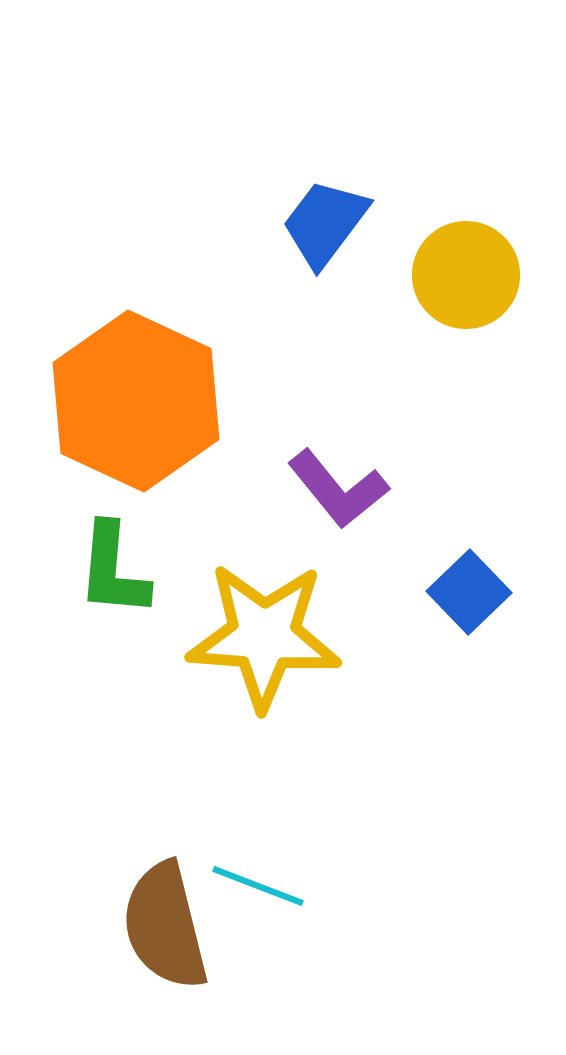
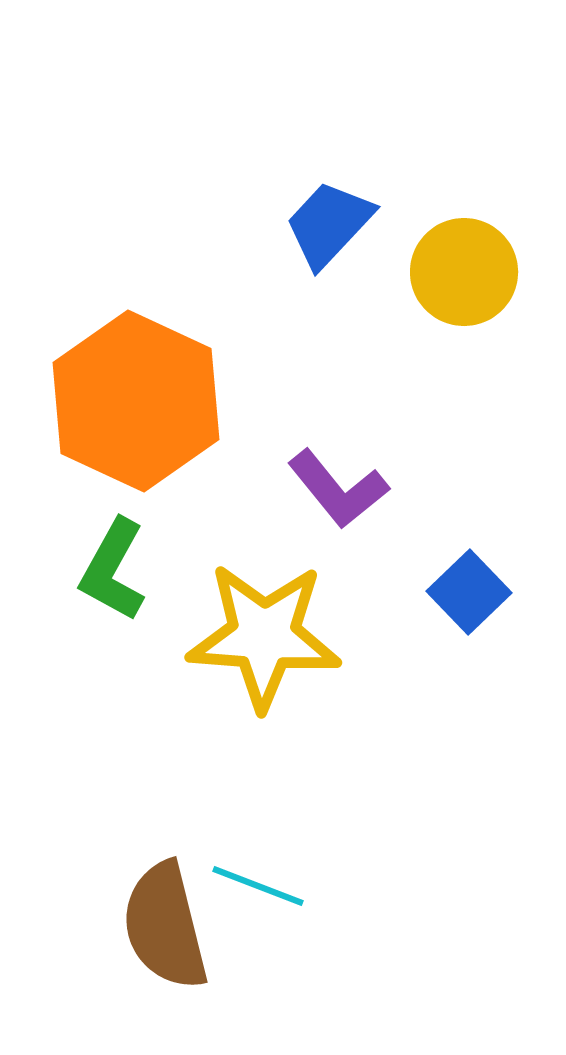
blue trapezoid: moved 4 px right, 1 px down; rotated 6 degrees clockwise
yellow circle: moved 2 px left, 3 px up
green L-shape: rotated 24 degrees clockwise
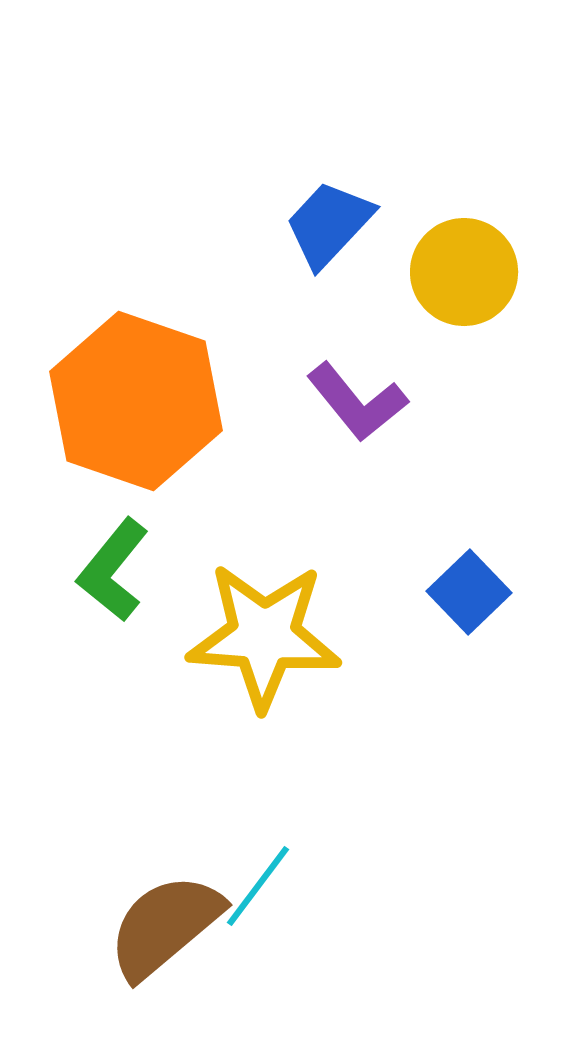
orange hexagon: rotated 6 degrees counterclockwise
purple L-shape: moved 19 px right, 87 px up
green L-shape: rotated 10 degrees clockwise
cyan line: rotated 74 degrees counterclockwise
brown semicircle: rotated 64 degrees clockwise
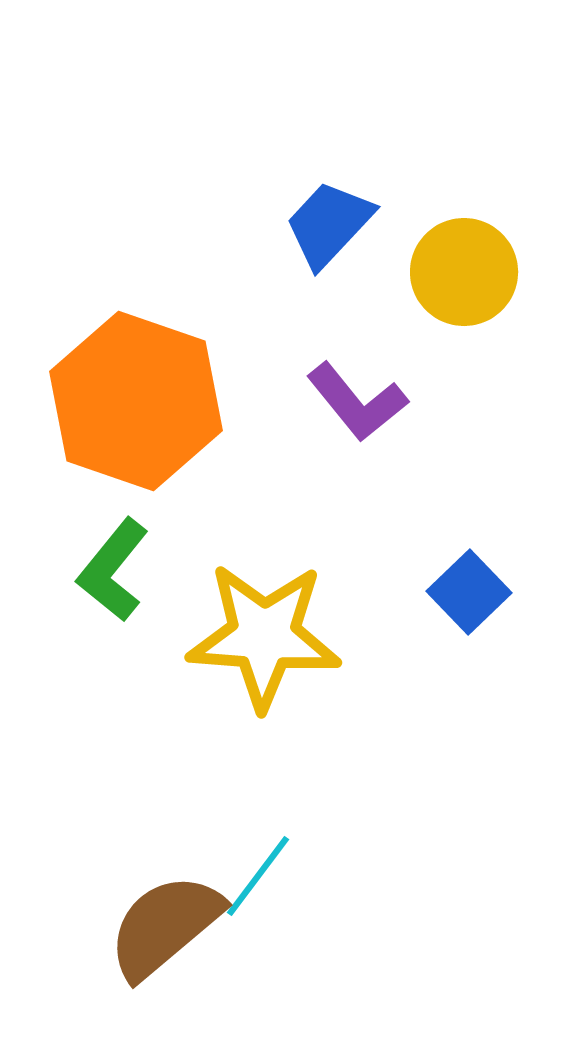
cyan line: moved 10 px up
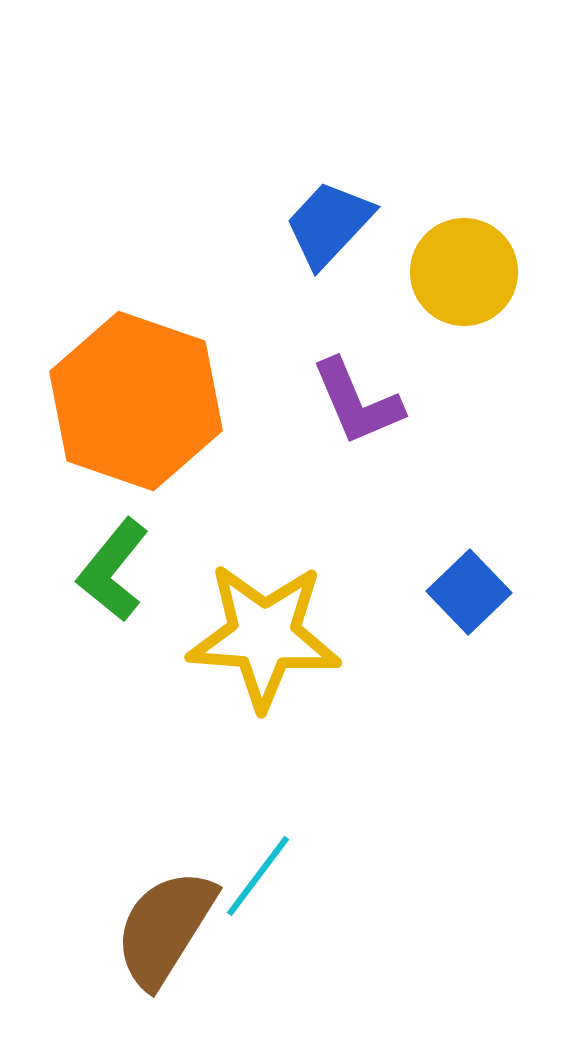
purple L-shape: rotated 16 degrees clockwise
brown semicircle: moved 2 px down; rotated 18 degrees counterclockwise
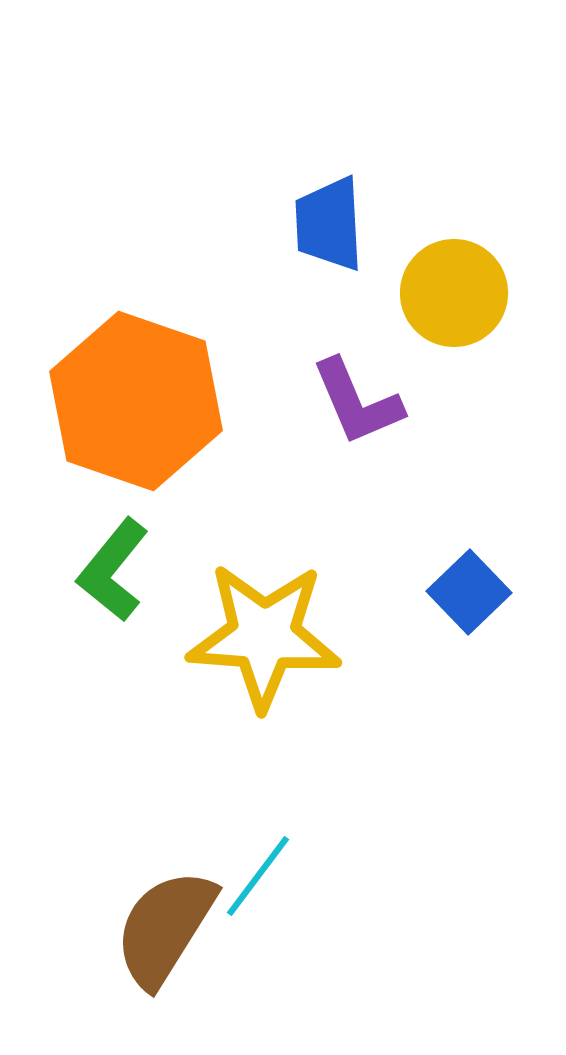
blue trapezoid: rotated 46 degrees counterclockwise
yellow circle: moved 10 px left, 21 px down
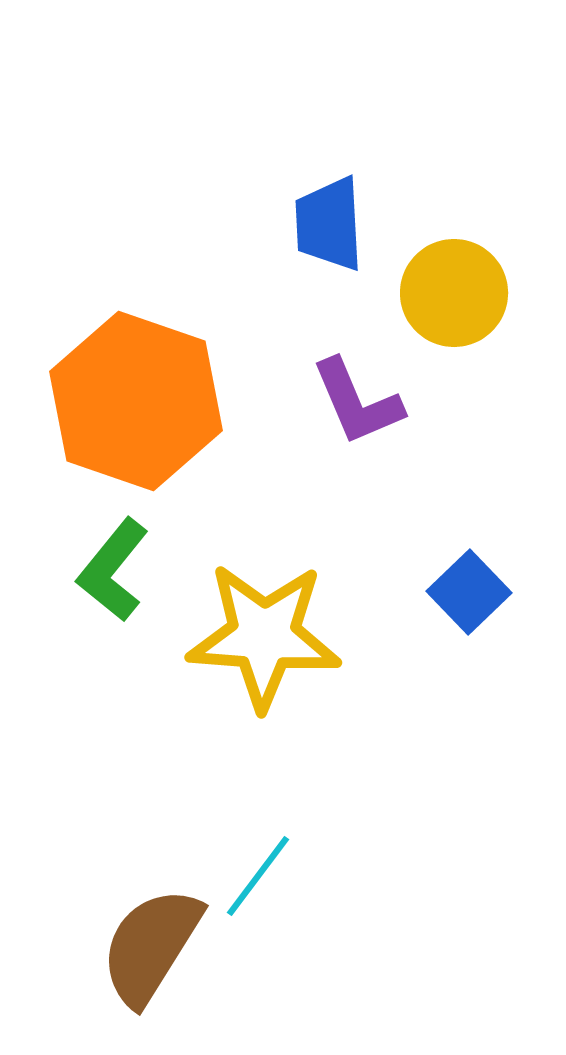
brown semicircle: moved 14 px left, 18 px down
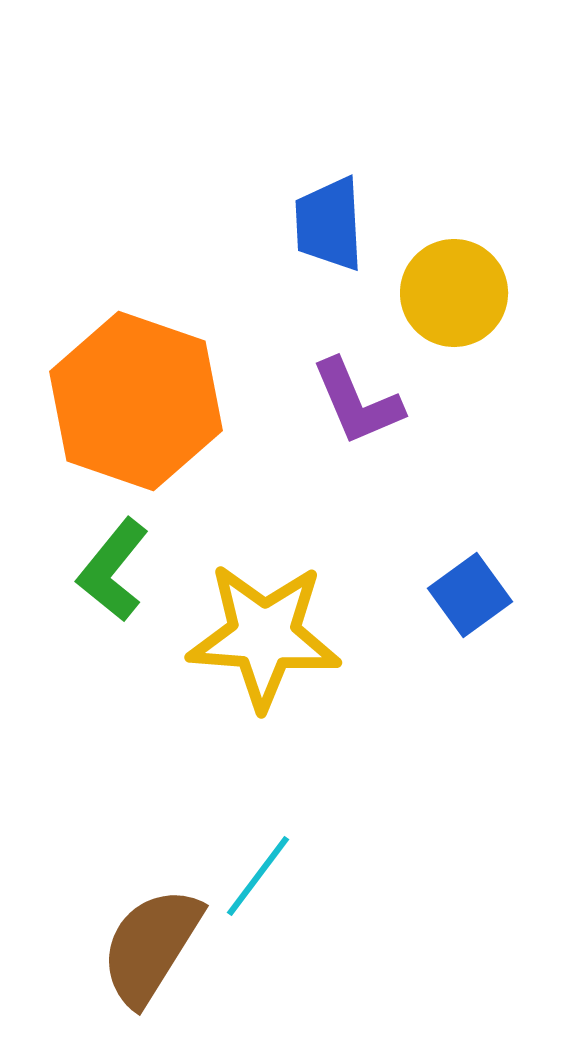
blue square: moved 1 px right, 3 px down; rotated 8 degrees clockwise
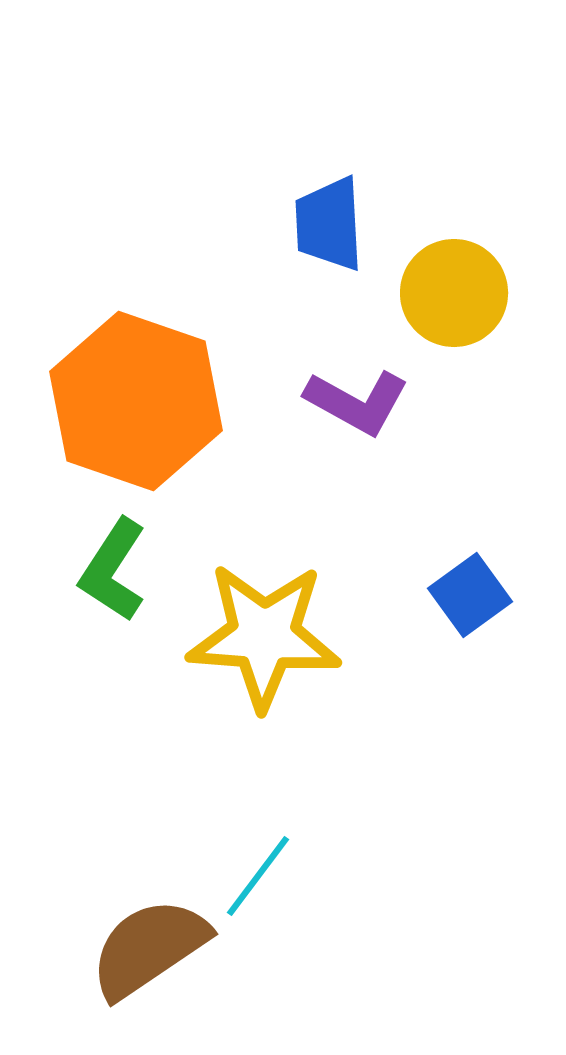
purple L-shape: rotated 38 degrees counterclockwise
green L-shape: rotated 6 degrees counterclockwise
brown semicircle: moved 2 px left, 2 px down; rotated 24 degrees clockwise
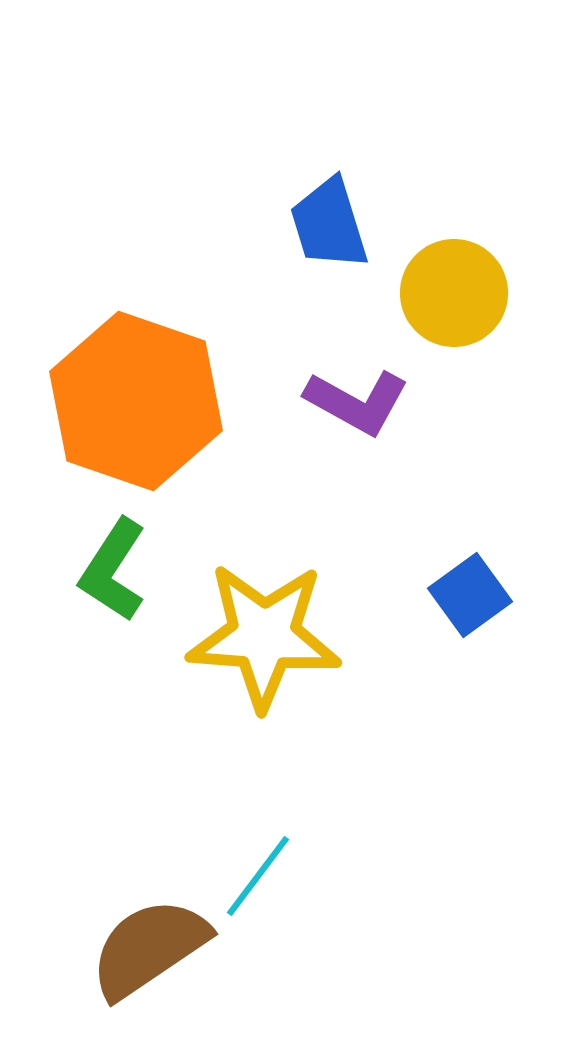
blue trapezoid: rotated 14 degrees counterclockwise
